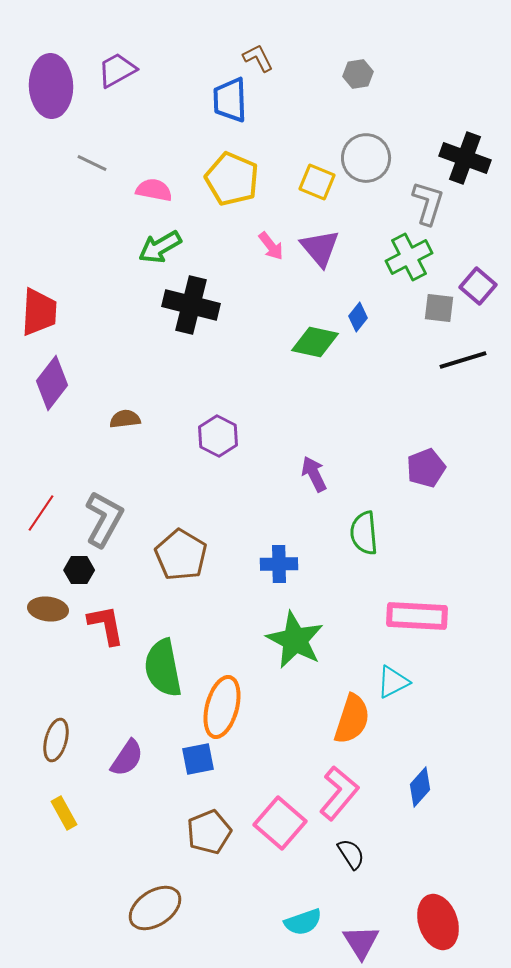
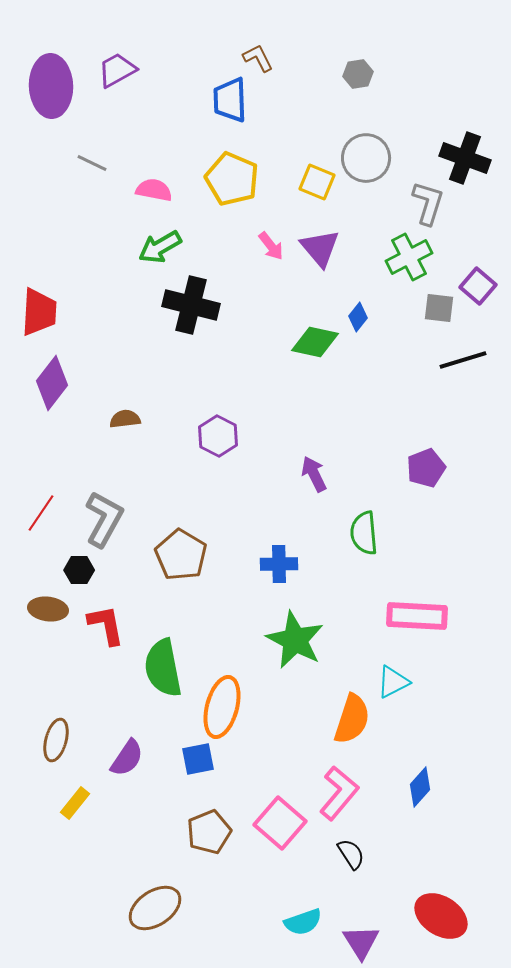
yellow rectangle at (64, 813): moved 11 px right, 10 px up; rotated 68 degrees clockwise
red ellipse at (438, 922): moved 3 px right, 6 px up; rotated 38 degrees counterclockwise
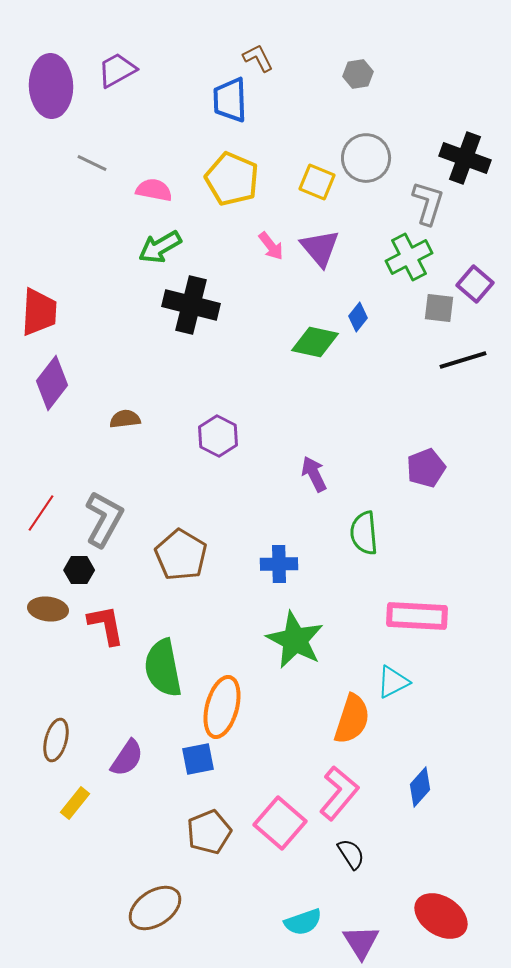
purple square at (478, 286): moved 3 px left, 2 px up
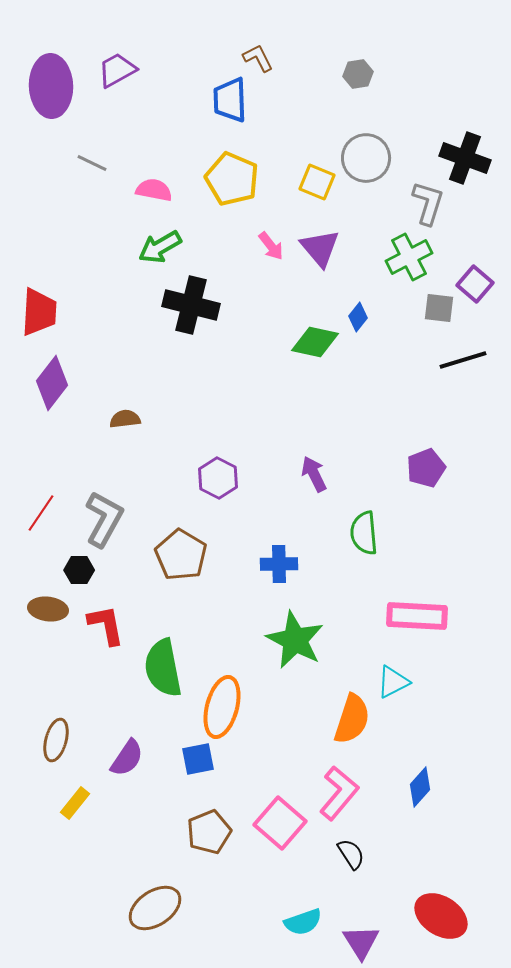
purple hexagon at (218, 436): moved 42 px down
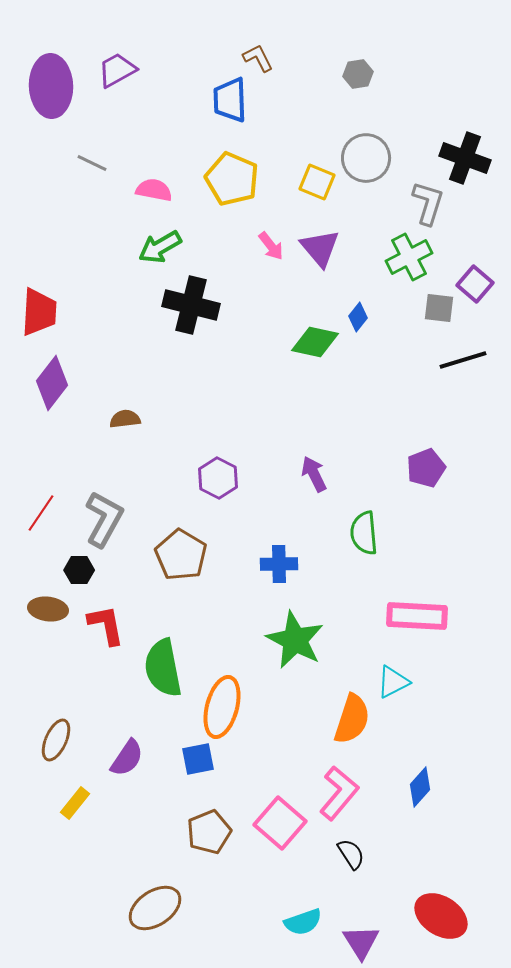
brown ellipse at (56, 740): rotated 9 degrees clockwise
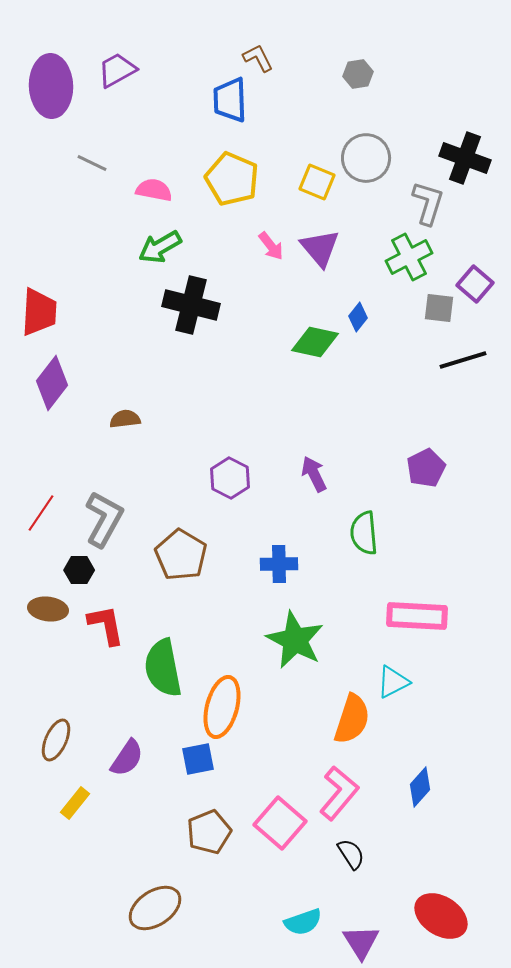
purple pentagon at (426, 468): rotated 6 degrees counterclockwise
purple hexagon at (218, 478): moved 12 px right
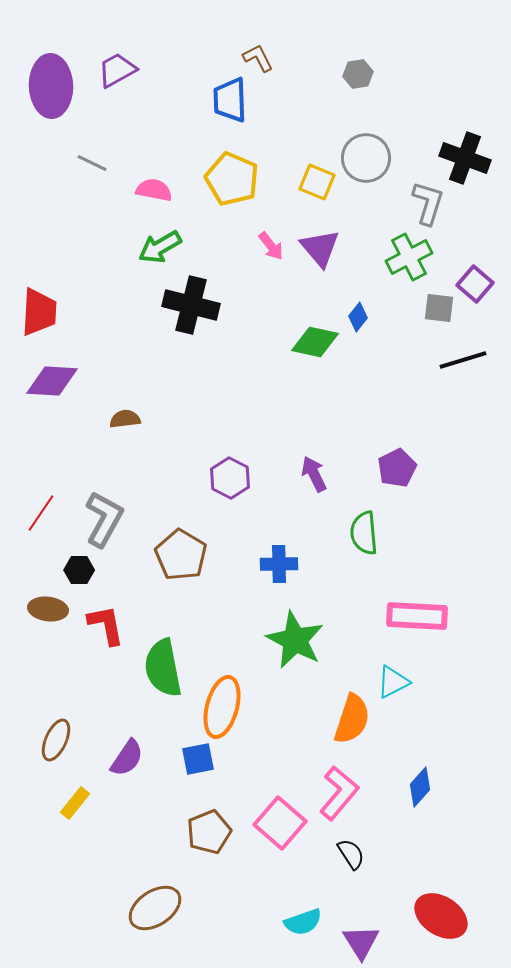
purple diamond at (52, 383): moved 2 px up; rotated 56 degrees clockwise
purple pentagon at (426, 468): moved 29 px left
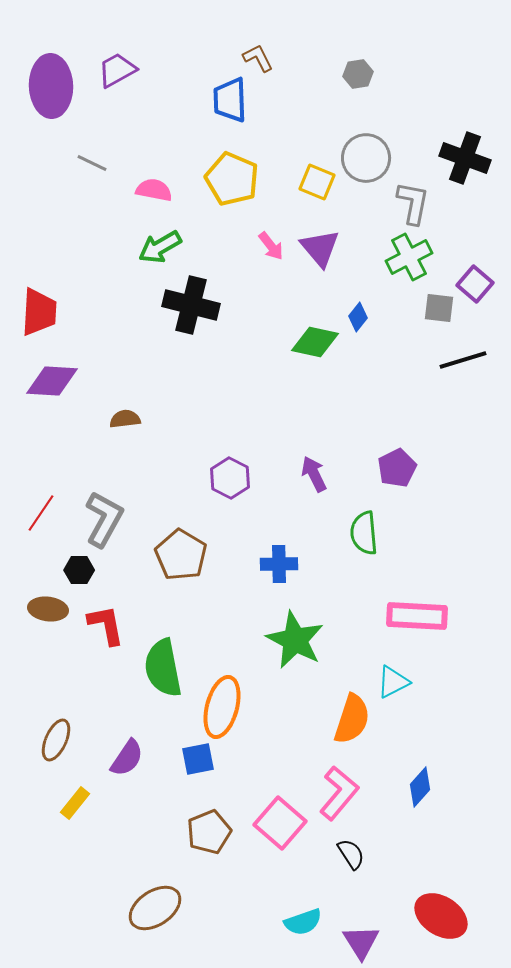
gray L-shape at (428, 203): moved 15 px left; rotated 6 degrees counterclockwise
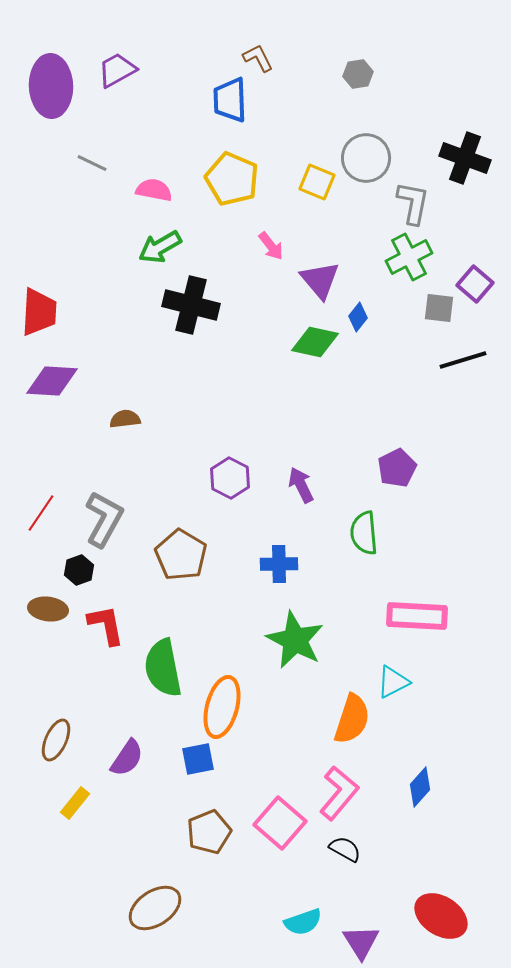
purple triangle at (320, 248): moved 32 px down
purple arrow at (314, 474): moved 13 px left, 11 px down
black hexagon at (79, 570): rotated 20 degrees counterclockwise
black semicircle at (351, 854): moved 6 px left, 5 px up; rotated 28 degrees counterclockwise
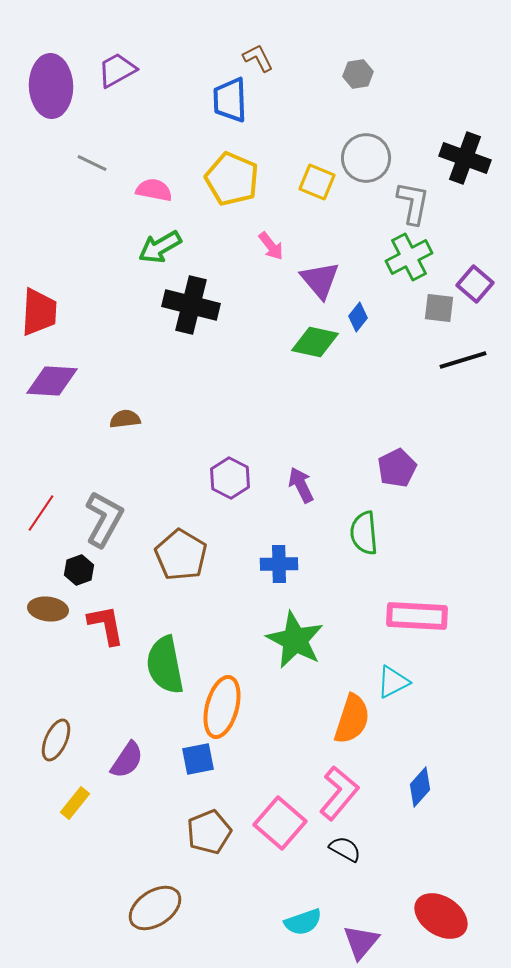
green semicircle at (163, 668): moved 2 px right, 3 px up
purple semicircle at (127, 758): moved 2 px down
purple triangle at (361, 942): rotated 12 degrees clockwise
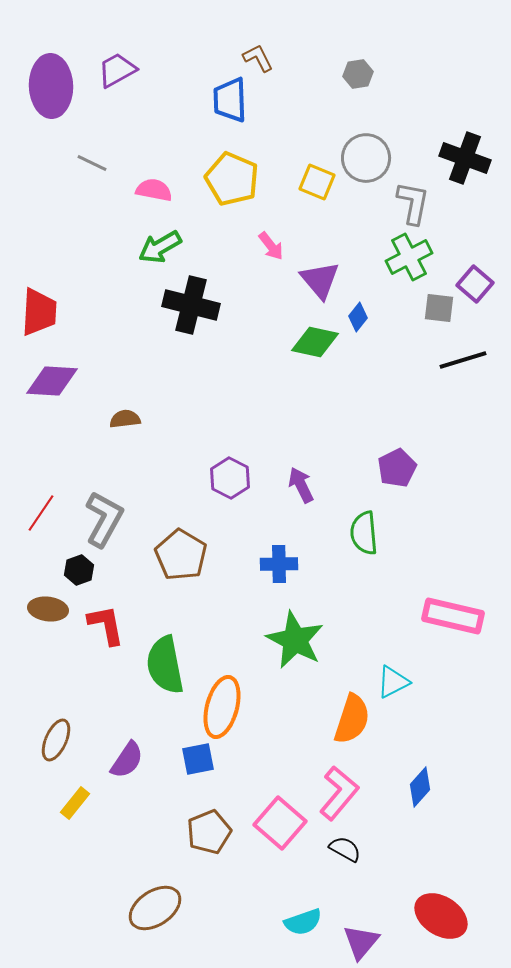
pink rectangle at (417, 616): moved 36 px right; rotated 10 degrees clockwise
